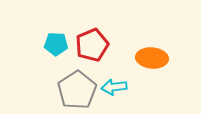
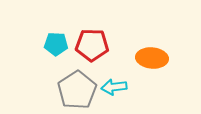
red pentagon: rotated 24 degrees clockwise
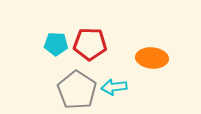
red pentagon: moved 2 px left, 1 px up
gray pentagon: rotated 6 degrees counterclockwise
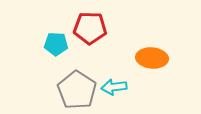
red pentagon: moved 16 px up
